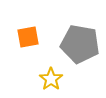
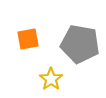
orange square: moved 2 px down
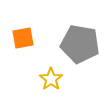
orange square: moved 5 px left, 1 px up
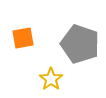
gray pentagon: rotated 9 degrees clockwise
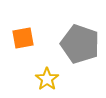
yellow star: moved 4 px left
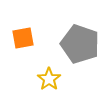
yellow star: moved 2 px right
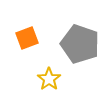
orange square: moved 4 px right; rotated 10 degrees counterclockwise
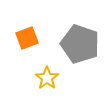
yellow star: moved 2 px left, 1 px up
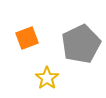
gray pentagon: moved 1 px right; rotated 27 degrees clockwise
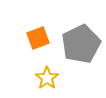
orange square: moved 11 px right
